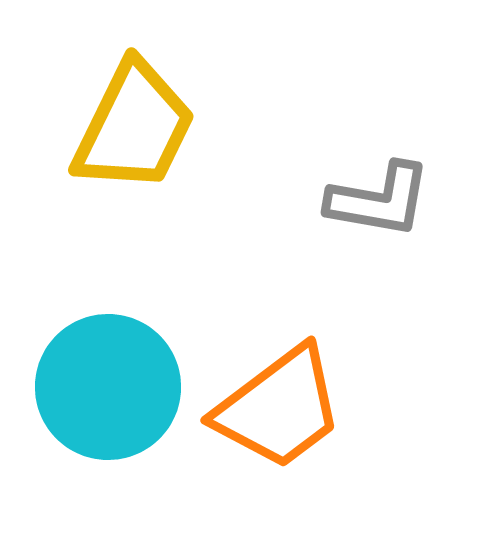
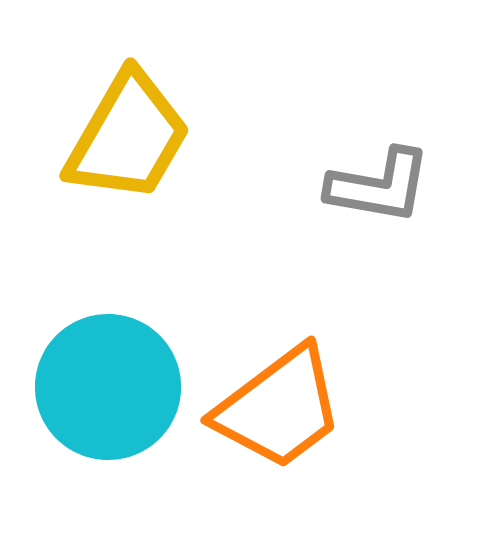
yellow trapezoid: moved 6 px left, 10 px down; rotated 4 degrees clockwise
gray L-shape: moved 14 px up
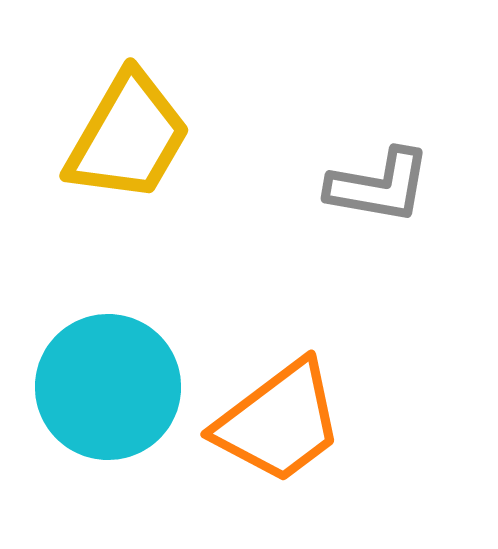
orange trapezoid: moved 14 px down
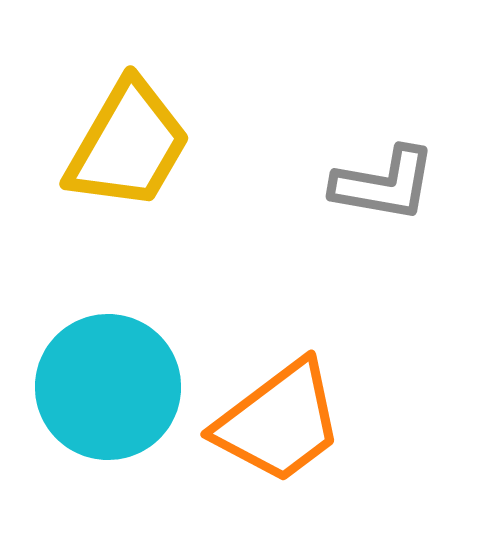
yellow trapezoid: moved 8 px down
gray L-shape: moved 5 px right, 2 px up
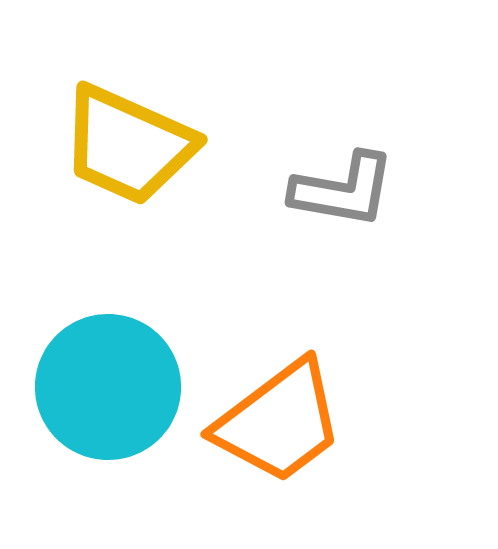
yellow trapezoid: rotated 84 degrees clockwise
gray L-shape: moved 41 px left, 6 px down
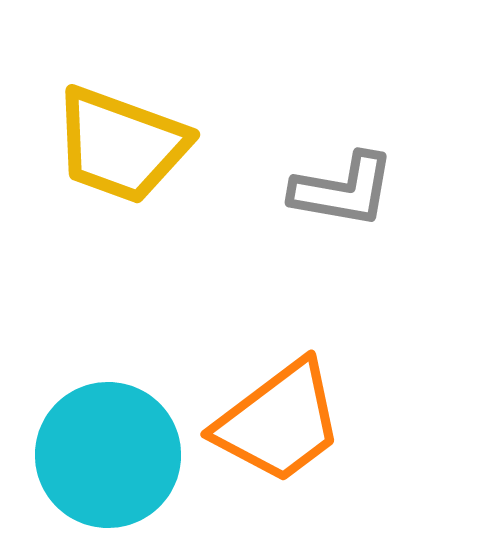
yellow trapezoid: moved 7 px left; rotated 4 degrees counterclockwise
cyan circle: moved 68 px down
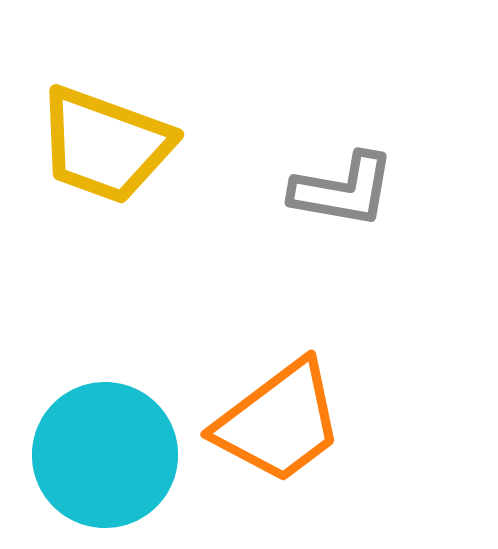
yellow trapezoid: moved 16 px left
cyan circle: moved 3 px left
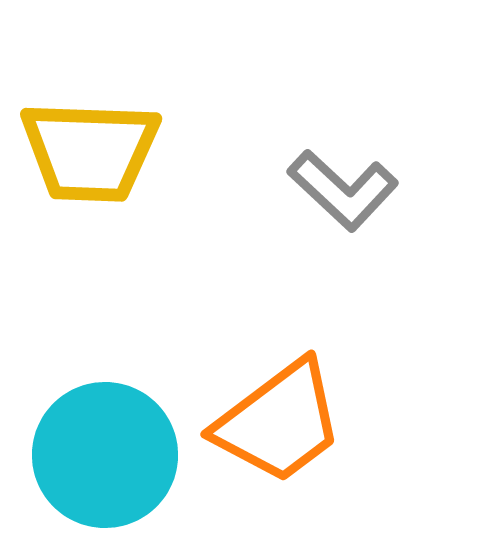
yellow trapezoid: moved 15 px left, 6 px down; rotated 18 degrees counterclockwise
gray L-shape: rotated 33 degrees clockwise
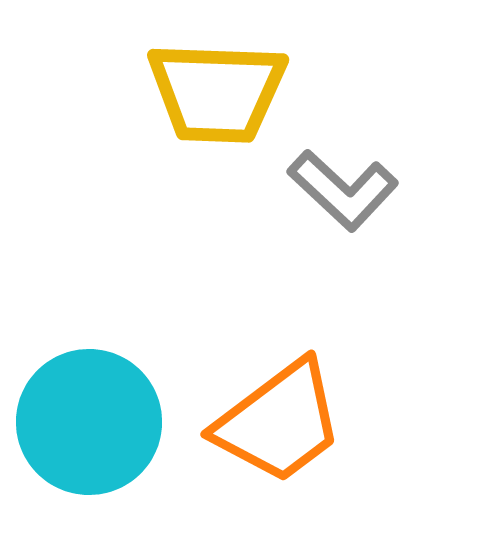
yellow trapezoid: moved 127 px right, 59 px up
cyan circle: moved 16 px left, 33 px up
